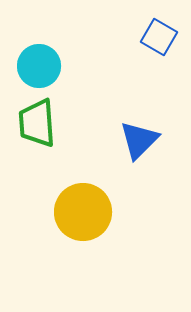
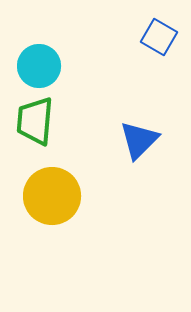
green trapezoid: moved 2 px left, 2 px up; rotated 9 degrees clockwise
yellow circle: moved 31 px left, 16 px up
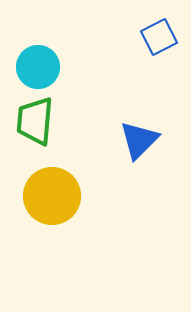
blue square: rotated 33 degrees clockwise
cyan circle: moved 1 px left, 1 px down
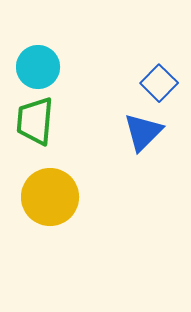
blue square: moved 46 px down; rotated 18 degrees counterclockwise
blue triangle: moved 4 px right, 8 px up
yellow circle: moved 2 px left, 1 px down
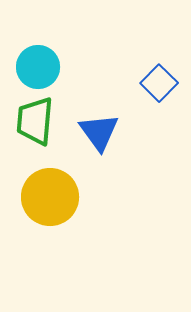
blue triangle: moved 44 px left; rotated 21 degrees counterclockwise
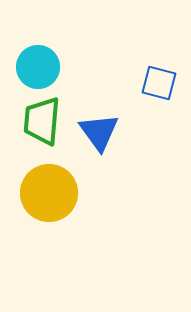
blue square: rotated 30 degrees counterclockwise
green trapezoid: moved 7 px right
yellow circle: moved 1 px left, 4 px up
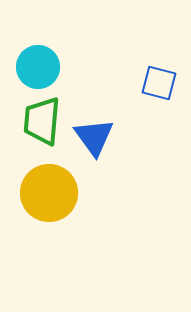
blue triangle: moved 5 px left, 5 px down
